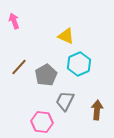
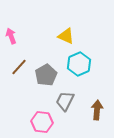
pink arrow: moved 3 px left, 15 px down
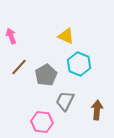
cyan hexagon: rotated 15 degrees counterclockwise
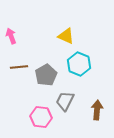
brown line: rotated 42 degrees clockwise
pink hexagon: moved 1 px left, 5 px up
